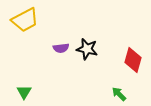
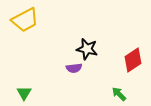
purple semicircle: moved 13 px right, 20 px down
red diamond: rotated 40 degrees clockwise
green triangle: moved 1 px down
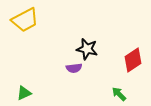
green triangle: rotated 35 degrees clockwise
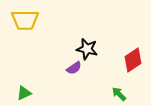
yellow trapezoid: rotated 28 degrees clockwise
purple semicircle: rotated 28 degrees counterclockwise
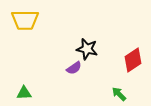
green triangle: rotated 21 degrees clockwise
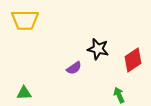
black star: moved 11 px right
green arrow: moved 1 px down; rotated 21 degrees clockwise
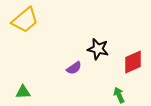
yellow trapezoid: rotated 40 degrees counterclockwise
red diamond: moved 2 px down; rotated 10 degrees clockwise
green triangle: moved 1 px left, 1 px up
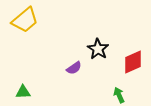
black star: rotated 20 degrees clockwise
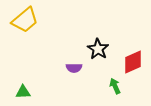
purple semicircle: rotated 35 degrees clockwise
green arrow: moved 4 px left, 9 px up
